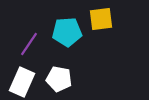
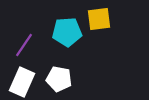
yellow square: moved 2 px left
purple line: moved 5 px left, 1 px down
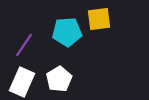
white pentagon: rotated 30 degrees clockwise
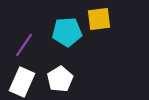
white pentagon: moved 1 px right
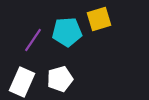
yellow square: rotated 10 degrees counterclockwise
purple line: moved 9 px right, 5 px up
white pentagon: rotated 15 degrees clockwise
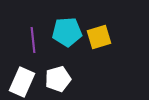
yellow square: moved 18 px down
purple line: rotated 40 degrees counterclockwise
white pentagon: moved 2 px left
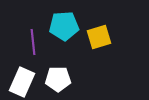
cyan pentagon: moved 3 px left, 6 px up
purple line: moved 2 px down
white pentagon: rotated 15 degrees clockwise
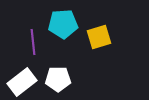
cyan pentagon: moved 1 px left, 2 px up
white rectangle: rotated 28 degrees clockwise
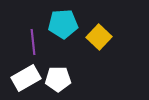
yellow square: rotated 30 degrees counterclockwise
white rectangle: moved 4 px right, 4 px up; rotated 8 degrees clockwise
